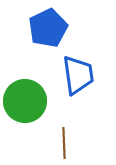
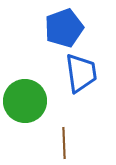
blue pentagon: moved 16 px right; rotated 6 degrees clockwise
blue trapezoid: moved 3 px right, 2 px up
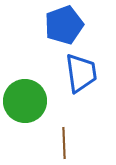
blue pentagon: moved 3 px up
